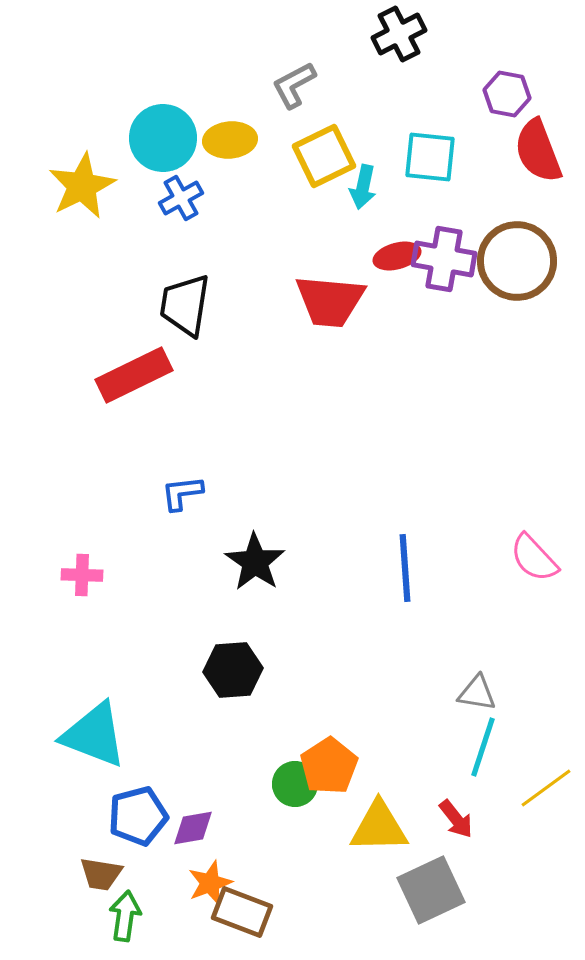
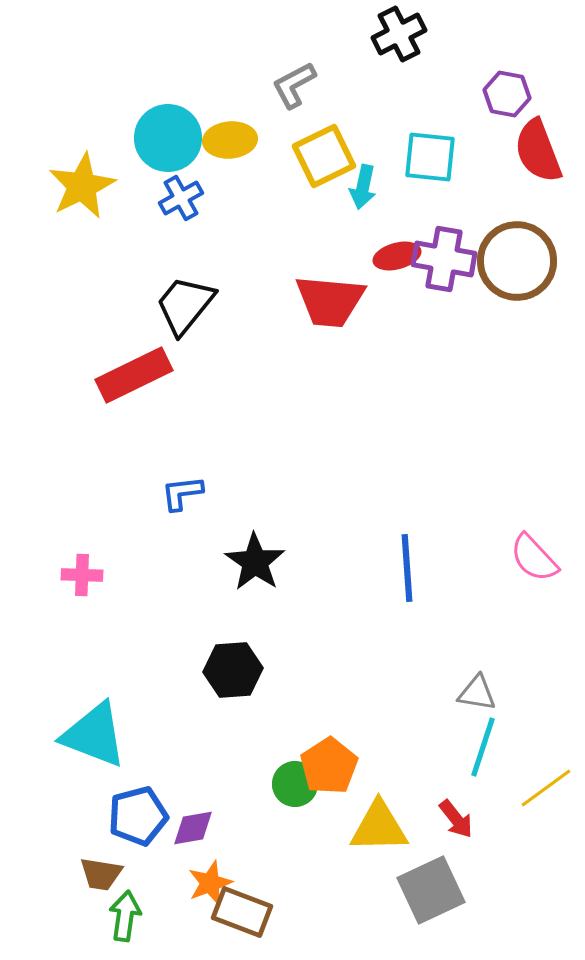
cyan circle: moved 5 px right
black trapezoid: rotated 30 degrees clockwise
blue line: moved 2 px right
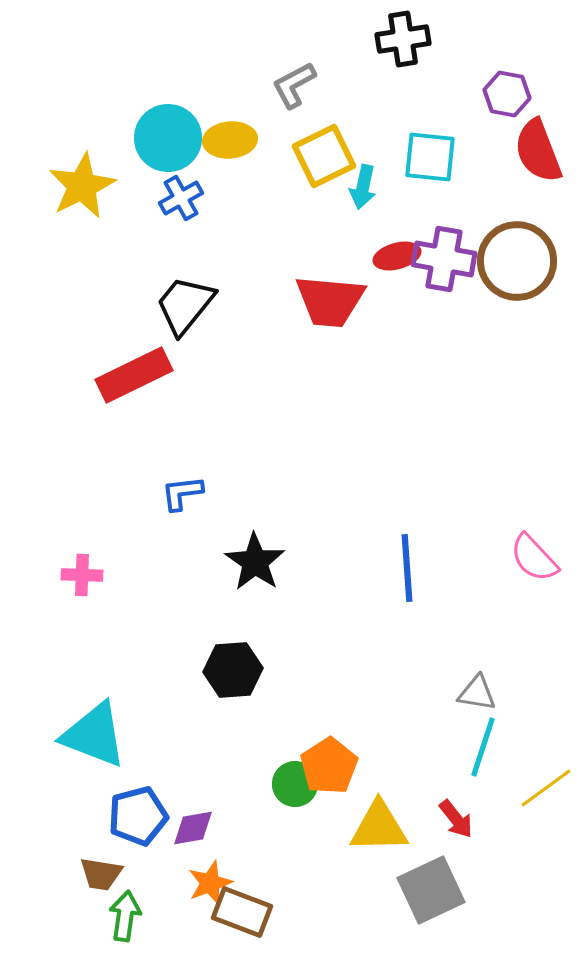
black cross: moved 4 px right, 5 px down; rotated 18 degrees clockwise
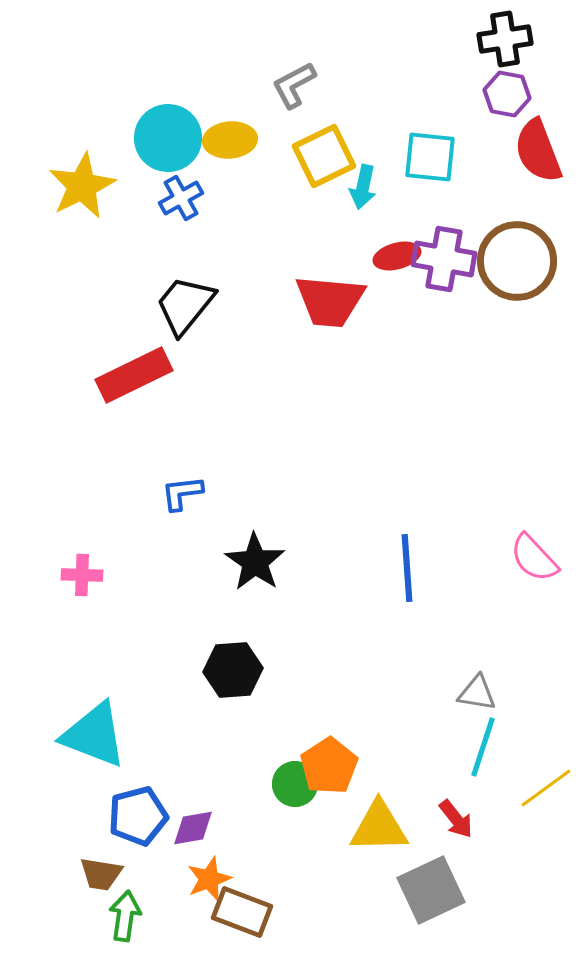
black cross: moved 102 px right
orange star: moved 1 px left, 4 px up
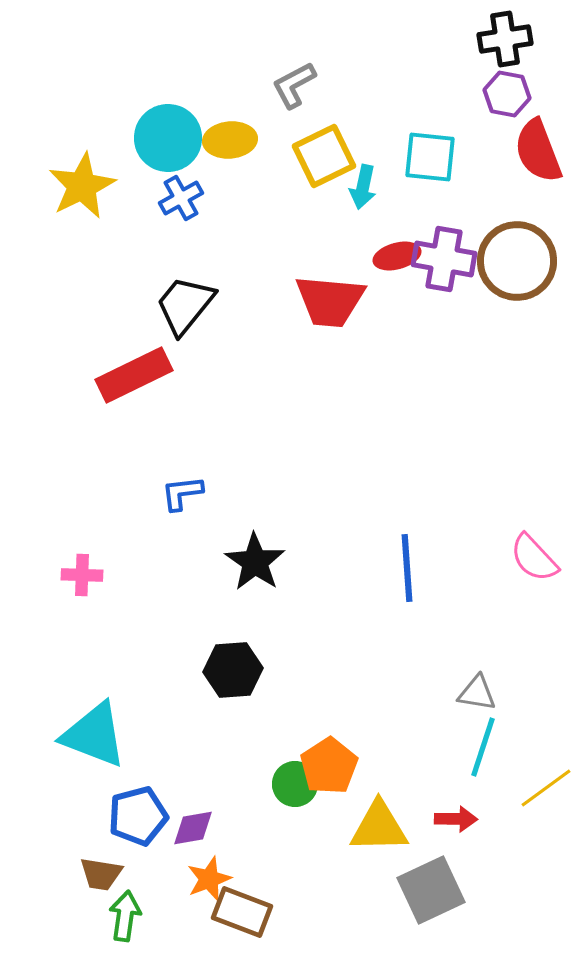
red arrow: rotated 51 degrees counterclockwise
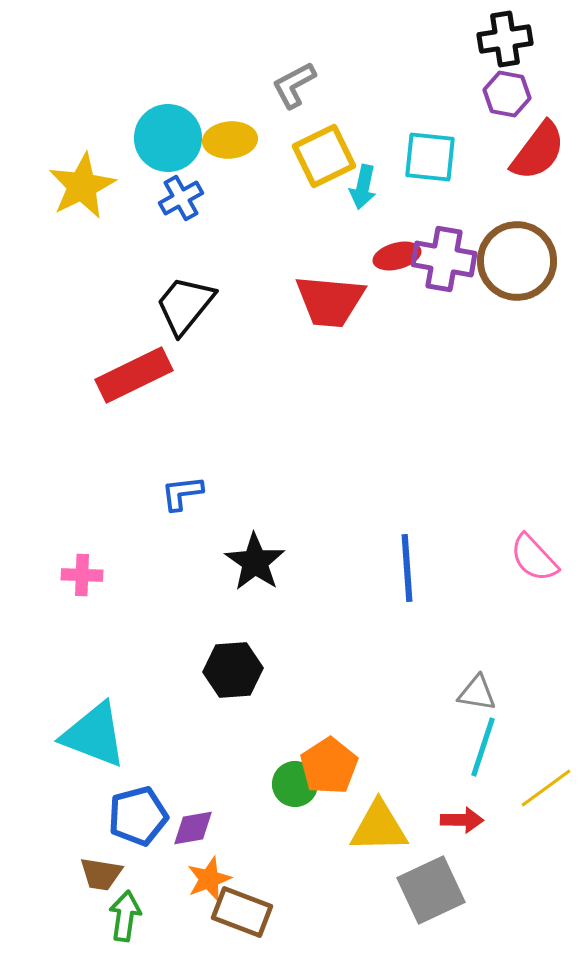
red semicircle: rotated 122 degrees counterclockwise
red arrow: moved 6 px right, 1 px down
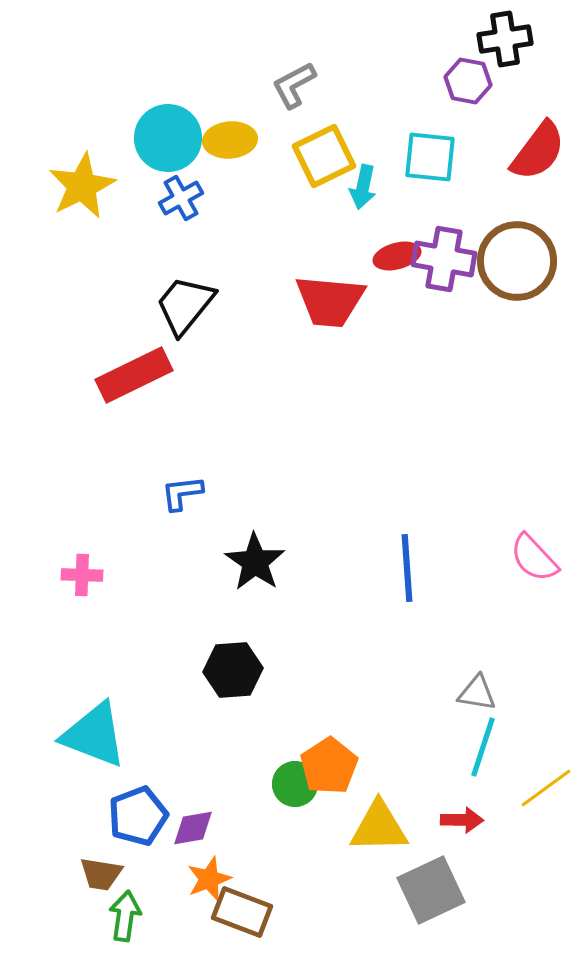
purple hexagon: moved 39 px left, 13 px up
blue pentagon: rotated 6 degrees counterclockwise
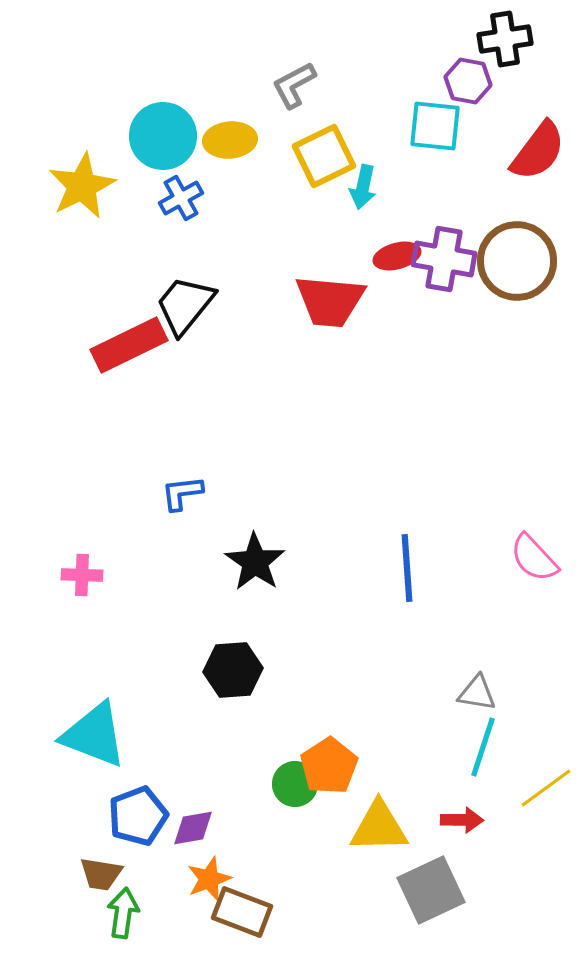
cyan circle: moved 5 px left, 2 px up
cyan square: moved 5 px right, 31 px up
red rectangle: moved 5 px left, 30 px up
green arrow: moved 2 px left, 3 px up
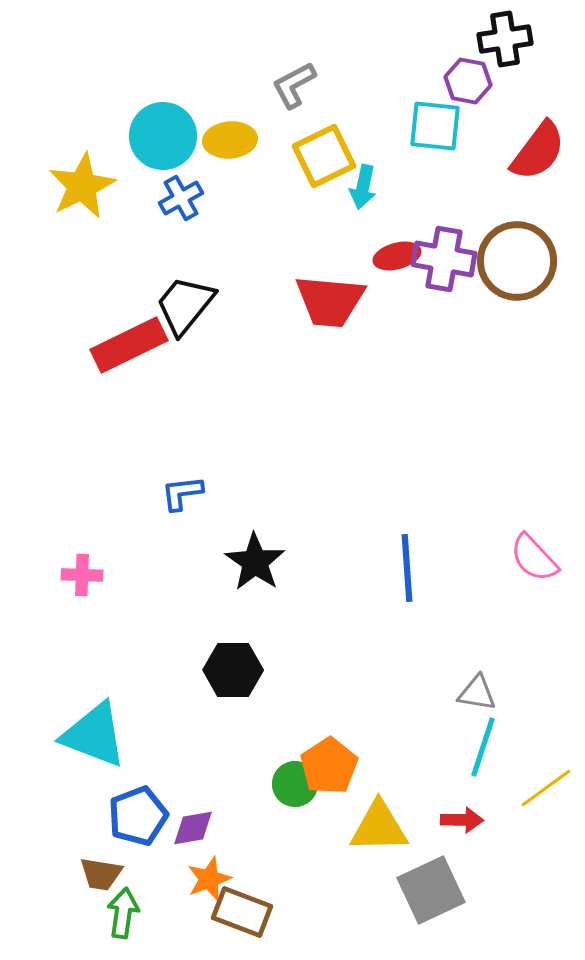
black hexagon: rotated 4 degrees clockwise
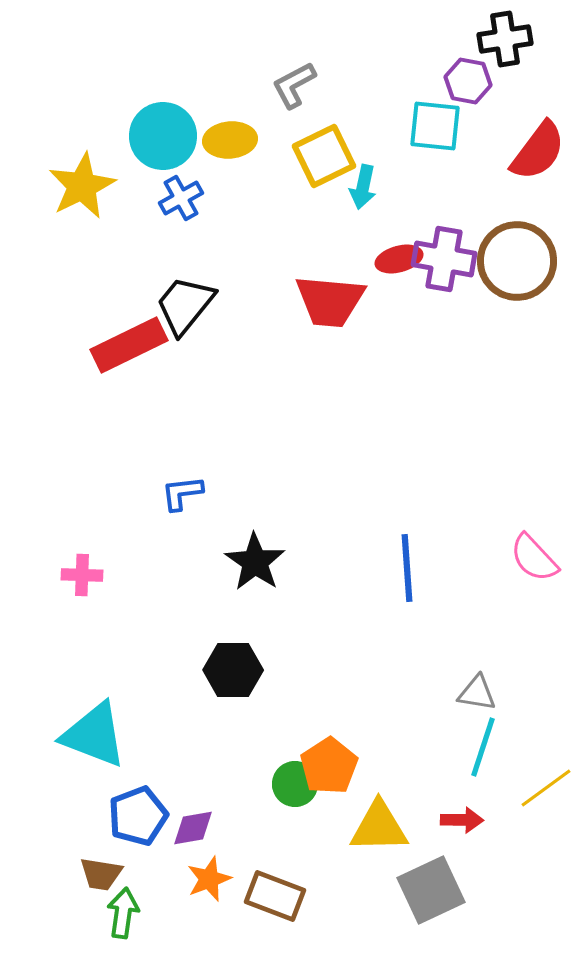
red ellipse: moved 2 px right, 3 px down
brown rectangle: moved 33 px right, 16 px up
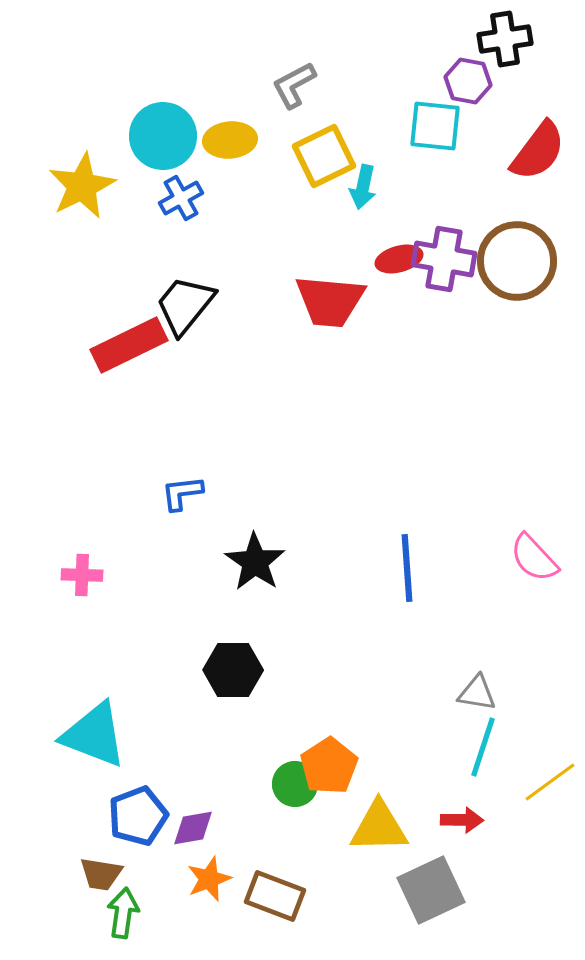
yellow line: moved 4 px right, 6 px up
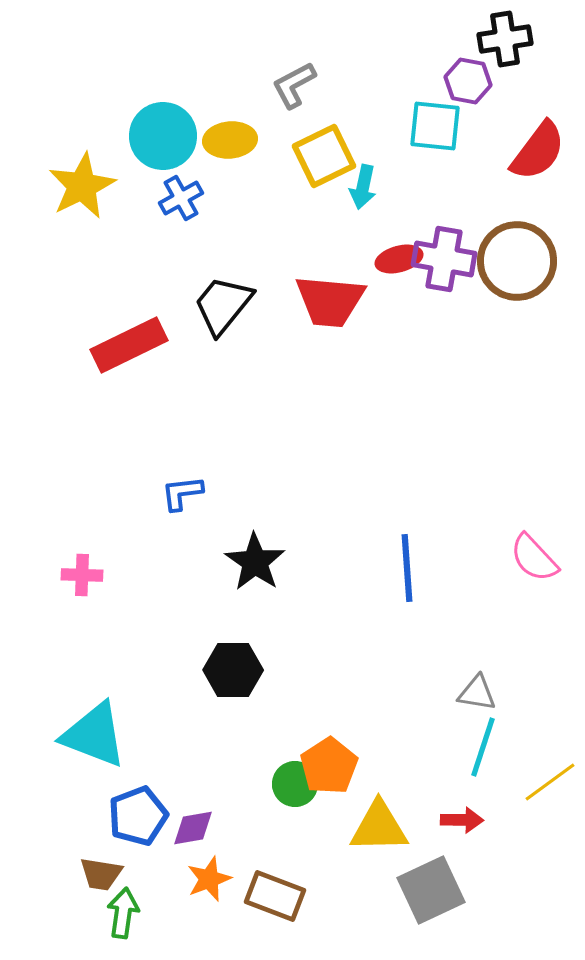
black trapezoid: moved 38 px right
